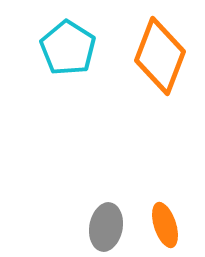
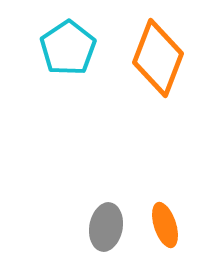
cyan pentagon: rotated 6 degrees clockwise
orange diamond: moved 2 px left, 2 px down
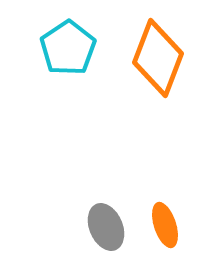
gray ellipse: rotated 33 degrees counterclockwise
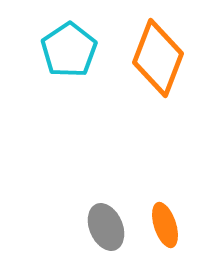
cyan pentagon: moved 1 px right, 2 px down
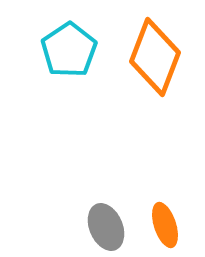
orange diamond: moved 3 px left, 1 px up
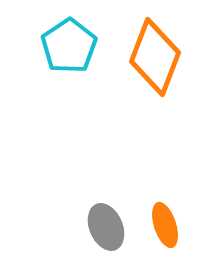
cyan pentagon: moved 4 px up
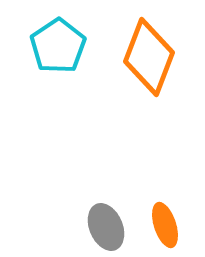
cyan pentagon: moved 11 px left
orange diamond: moved 6 px left
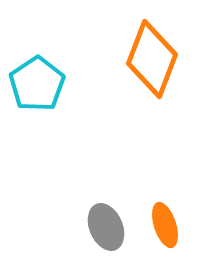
cyan pentagon: moved 21 px left, 38 px down
orange diamond: moved 3 px right, 2 px down
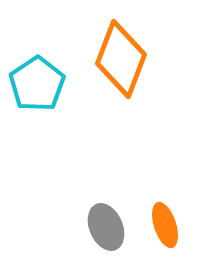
orange diamond: moved 31 px left
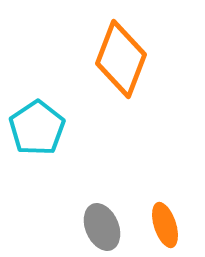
cyan pentagon: moved 44 px down
gray ellipse: moved 4 px left
